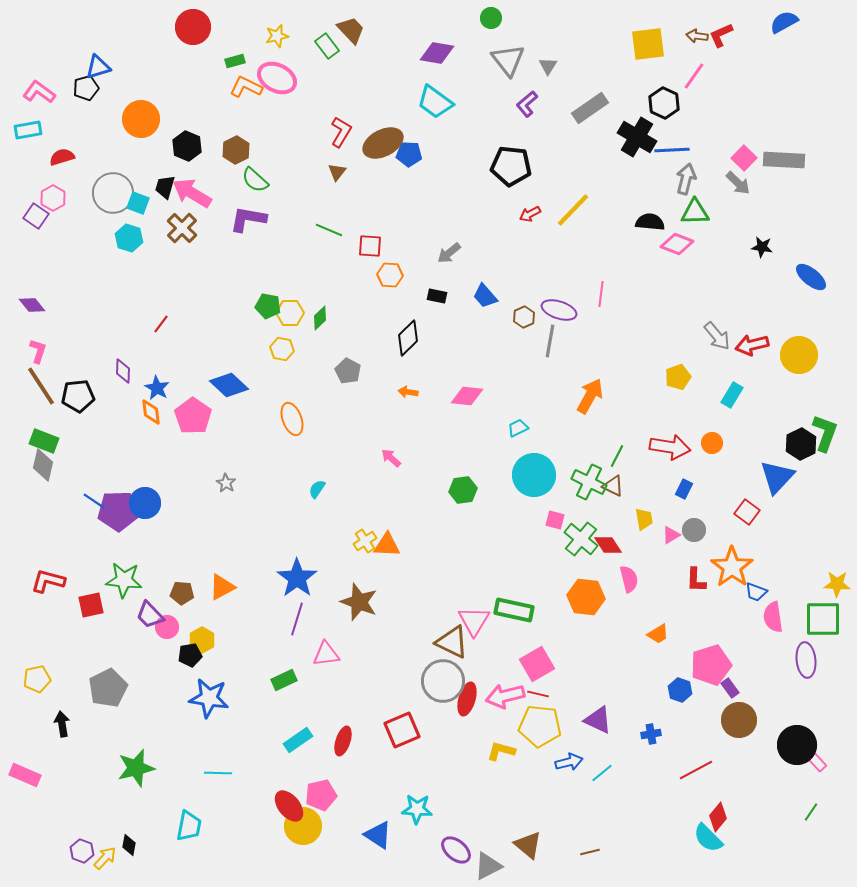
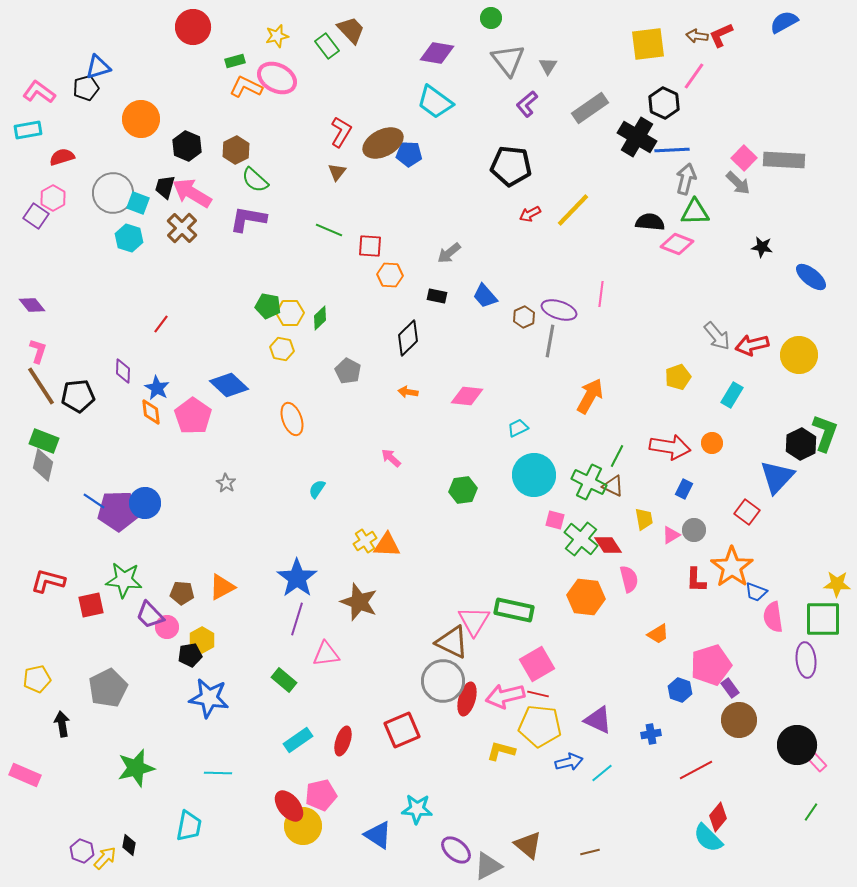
green rectangle at (284, 680): rotated 65 degrees clockwise
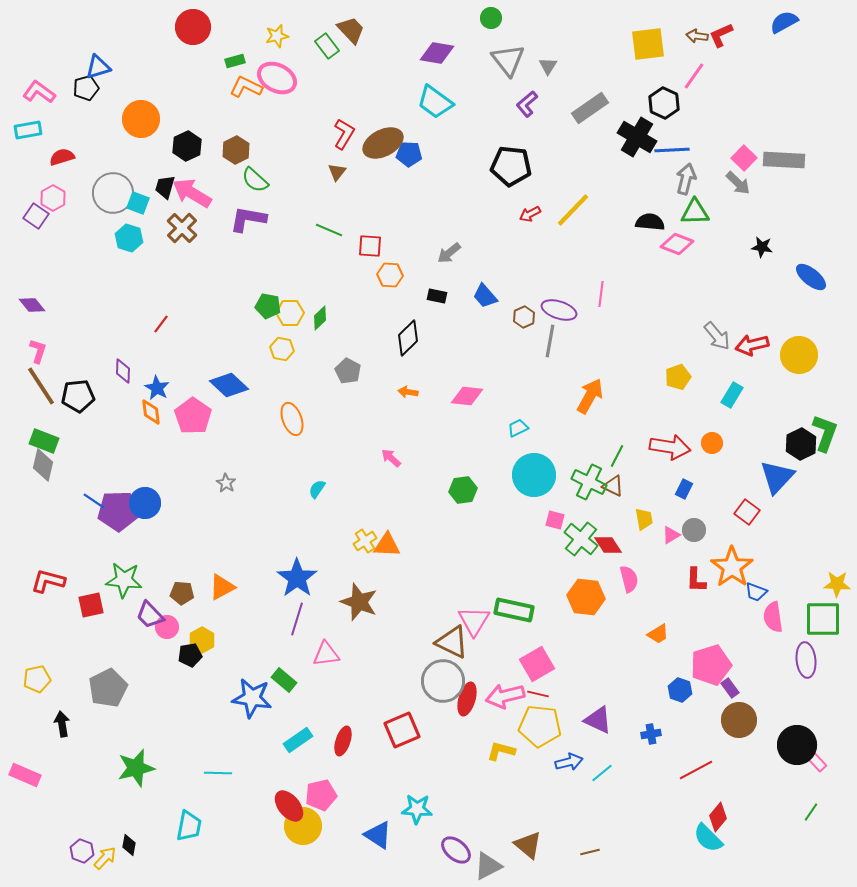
red L-shape at (341, 132): moved 3 px right, 2 px down
black hexagon at (187, 146): rotated 12 degrees clockwise
blue star at (209, 698): moved 43 px right
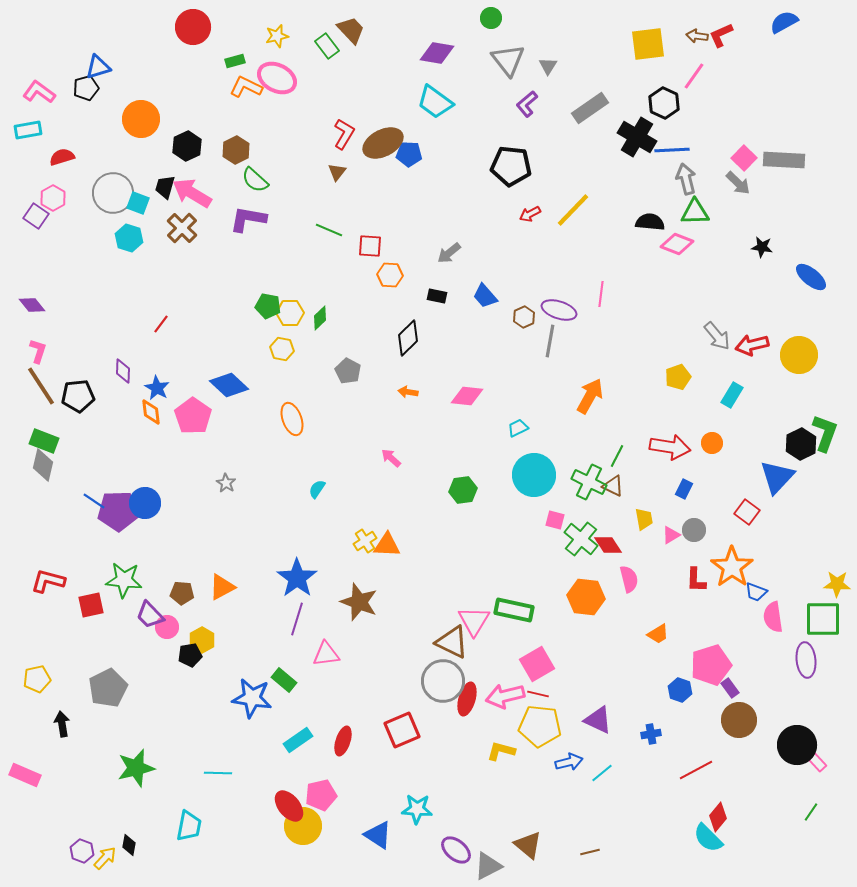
gray arrow at (686, 179): rotated 28 degrees counterclockwise
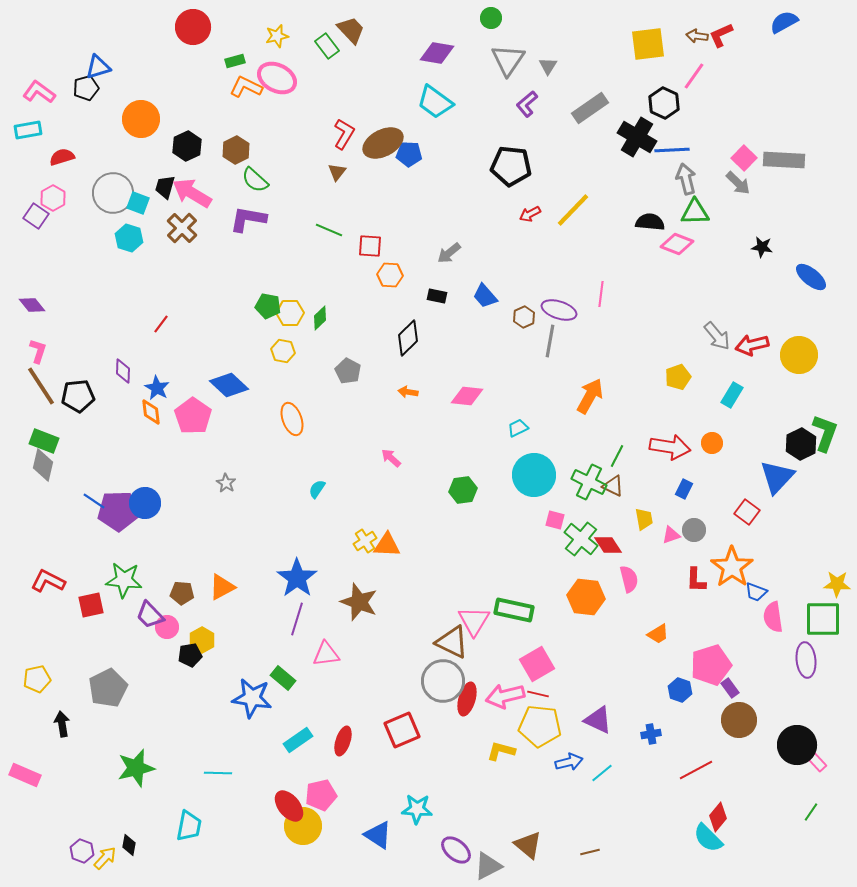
gray triangle at (508, 60): rotated 12 degrees clockwise
yellow hexagon at (282, 349): moved 1 px right, 2 px down
pink triangle at (671, 535): rotated 12 degrees clockwise
red L-shape at (48, 581): rotated 12 degrees clockwise
green rectangle at (284, 680): moved 1 px left, 2 px up
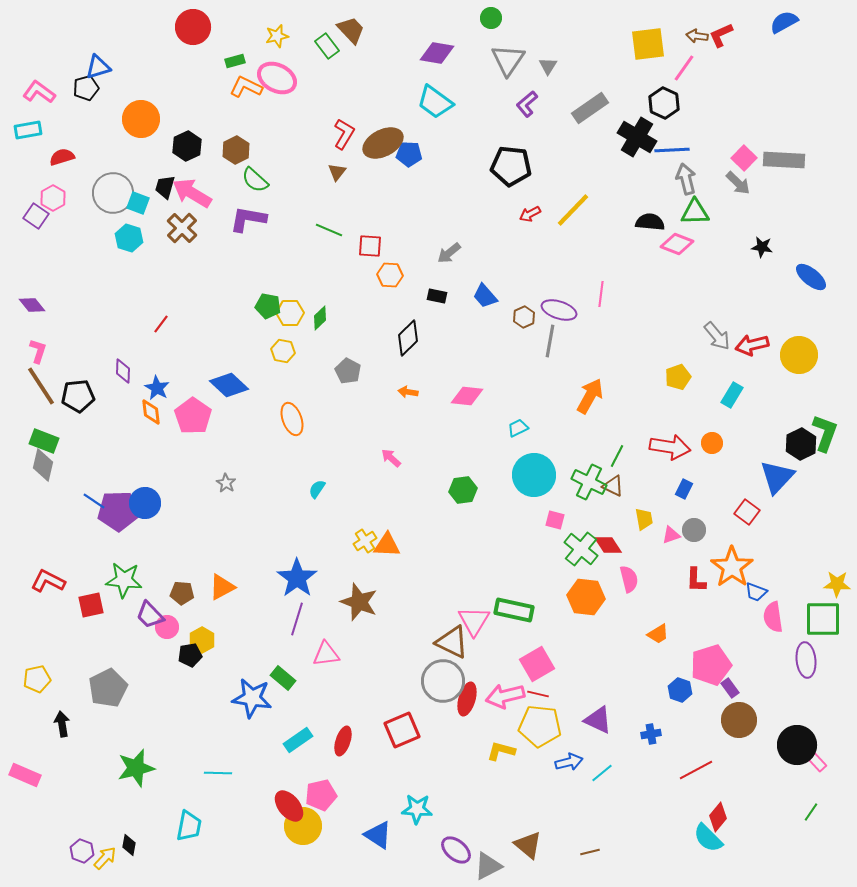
pink line at (694, 76): moved 10 px left, 8 px up
green cross at (581, 539): moved 10 px down
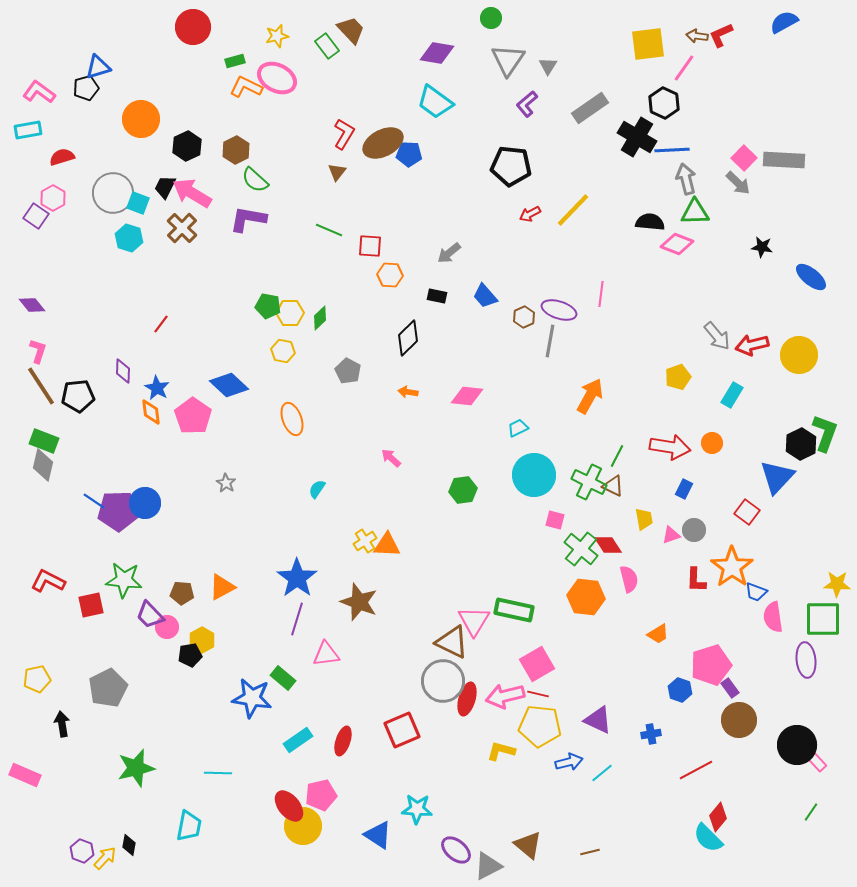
black trapezoid at (165, 187): rotated 10 degrees clockwise
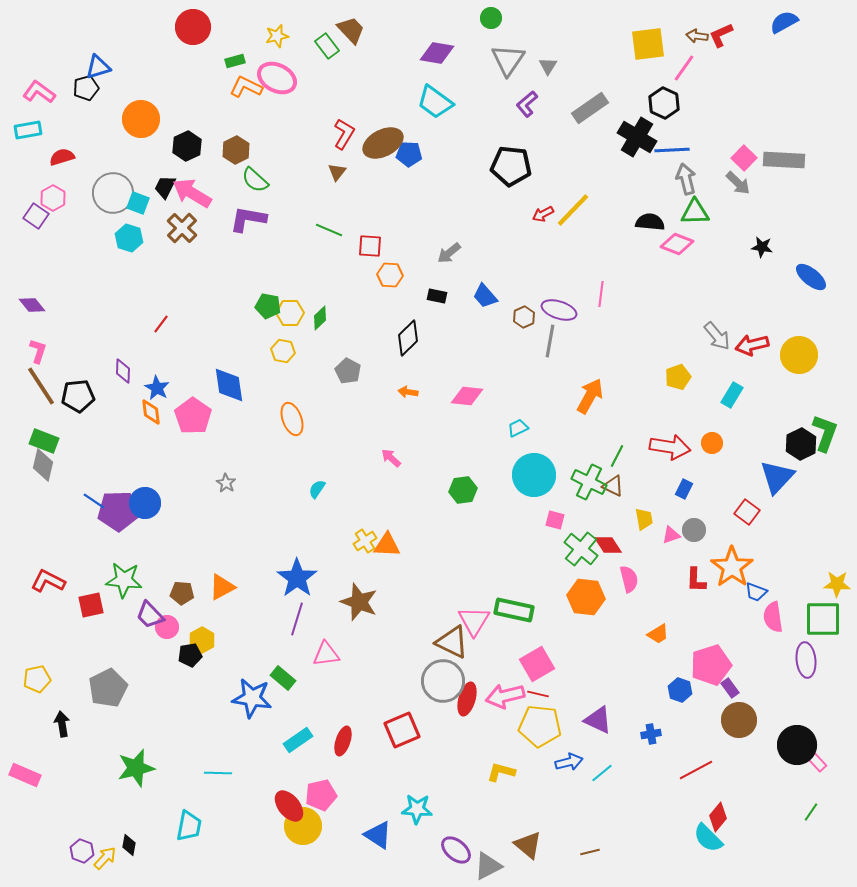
red arrow at (530, 214): moved 13 px right
blue diamond at (229, 385): rotated 39 degrees clockwise
yellow L-shape at (501, 751): moved 21 px down
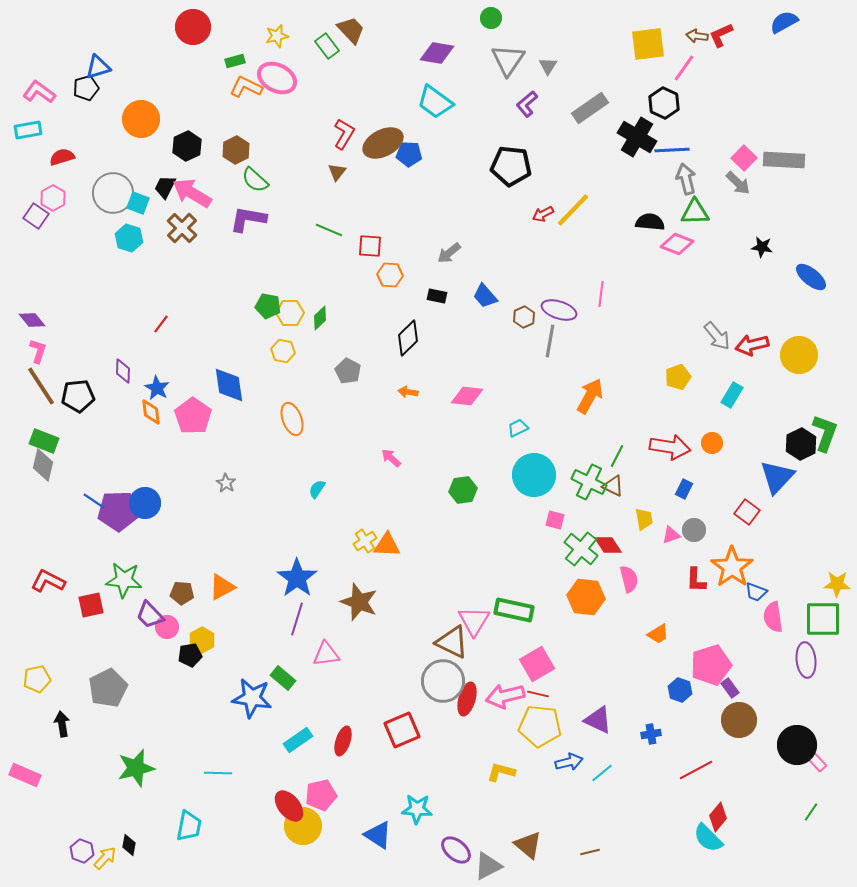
purple diamond at (32, 305): moved 15 px down
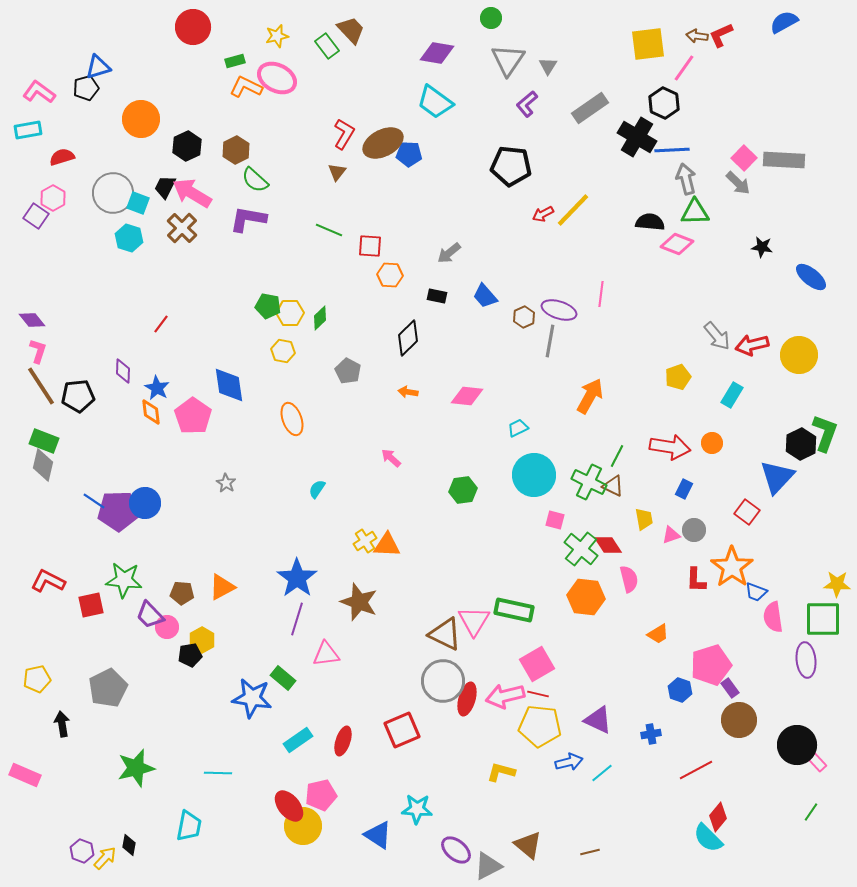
brown triangle at (452, 642): moved 7 px left, 8 px up
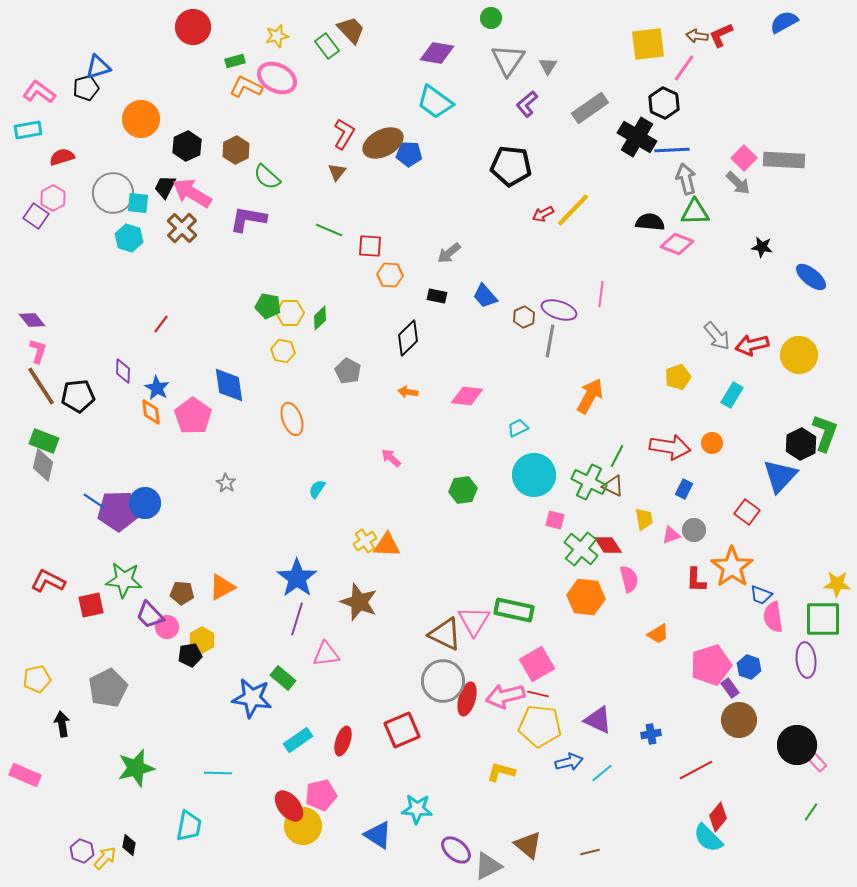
green semicircle at (255, 180): moved 12 px right, 3 px up
cyan square at (138, 203): rotated 15 degrees counterclockwise
blue triangle at (777, 477): moved 3 px right, 1 px up
blue trapezoid at (756, 592): moved 5 px right, 3 px down
blue hexagon at (680, 690): moved 69 px right, 23 px up
